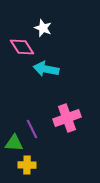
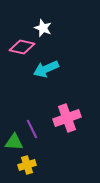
pink diamond: rotated 45 degrees counterclockwise
cyan arrow: rotated 35 degrees counterclockwise
green triangle: moved 1 px up
yellow cross: rotated 18 degrees counterclockwise
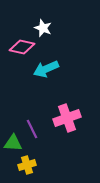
green triangle: moved 1 px left, 1 px down
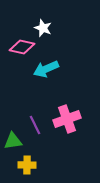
pink cross: moved 1 px down
purple line: moved 3 px right, 4 px up
green triangle: moved 2 px up; rotated 12 degrees counterclockwise
yellow cross: rotated 18 degrees clockwise
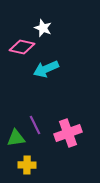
pink cross: moved 1 px right, 14 px down
green triangle: moved 3 px right, 3 px up
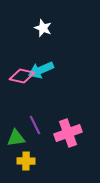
pink diamond: moved 29 px down
cyan arrow: moved 5 px left, 1 px down
yellow cross: moved 1 px left, 4 px up
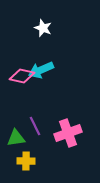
purple line: moved 1 px down
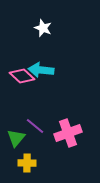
cyan arrow: rotated 30 degrees clockwise
pink diamond: rotated 30 degrees clockwise
purple line: rotated 24 degrees counterclockwise
green triangle: rotated 42 degrees counterclockwise
yellow cross: moved 1 px right, 2 px down
